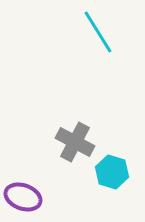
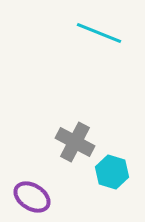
cyan line: moved 1 px right, 1 px down; rotated 36 degrees counterclockwise
purple ellipse: moved 9 px right; rotated 12 degrees clockwise
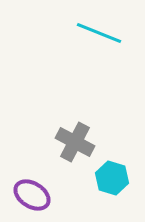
cyan hexagon: moved 6 px down
purple ellipse: moved 2 px up
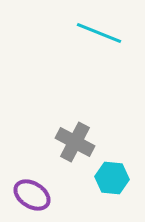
cyan hexagon: rotated 12 degrees counterclockwise
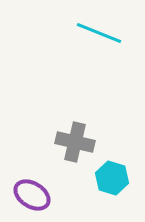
gray cross: rotated 15 degrees counterclockwise
cyan hexagon: rotated 12 degrees clockwise
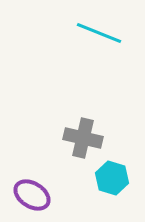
gray cross: moved 8 px right, 4 px up
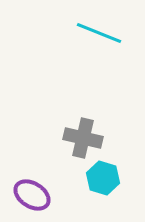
cyan hexagon: moved 9 px left
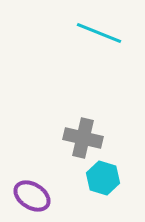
purple ellipse: moved 1 px down
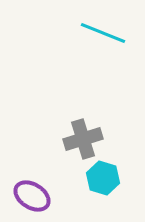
cyan line: moved 4 px right
gray cross: moved 1 px down; rotated 30 degrees counterclockwise
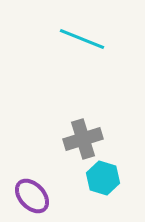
cyan line: moved 21 px left, 6 px down
purple ellipse: rotated 15 degrees clockwise
